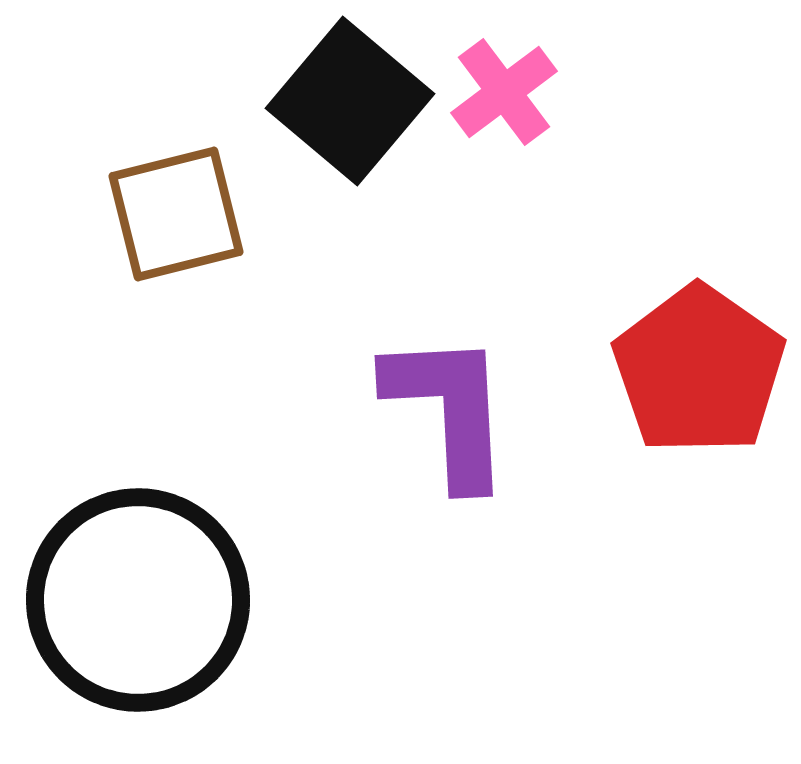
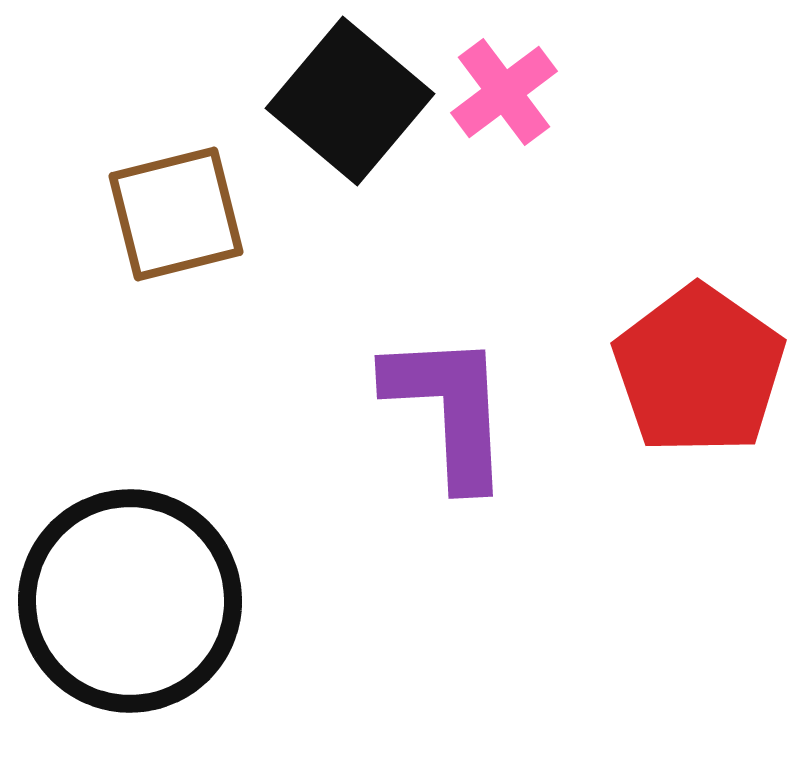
black circle: moved 8 px left, 1 px down
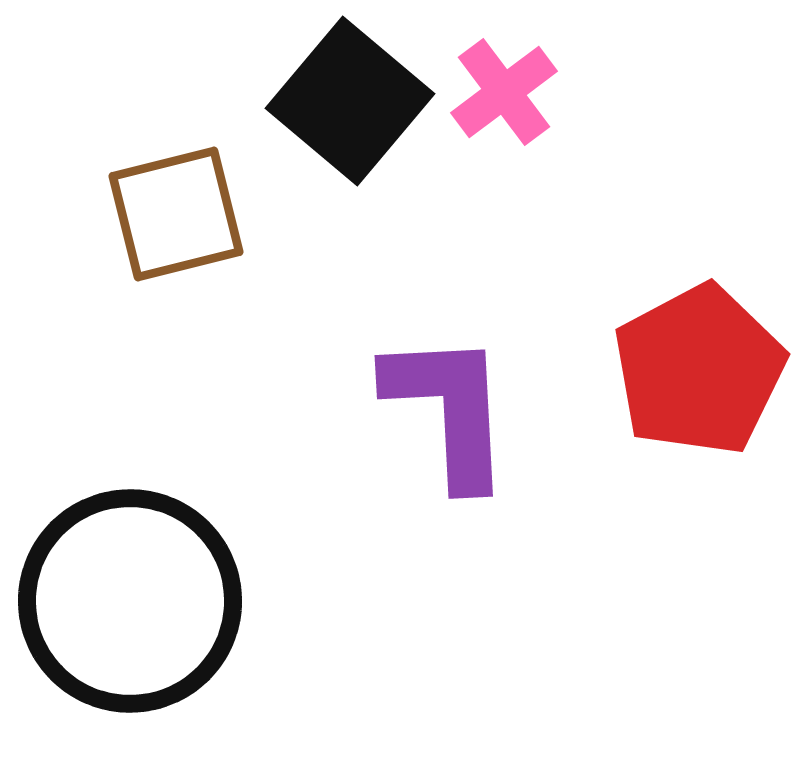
red pentagon: rotated 9 degrees clockwise
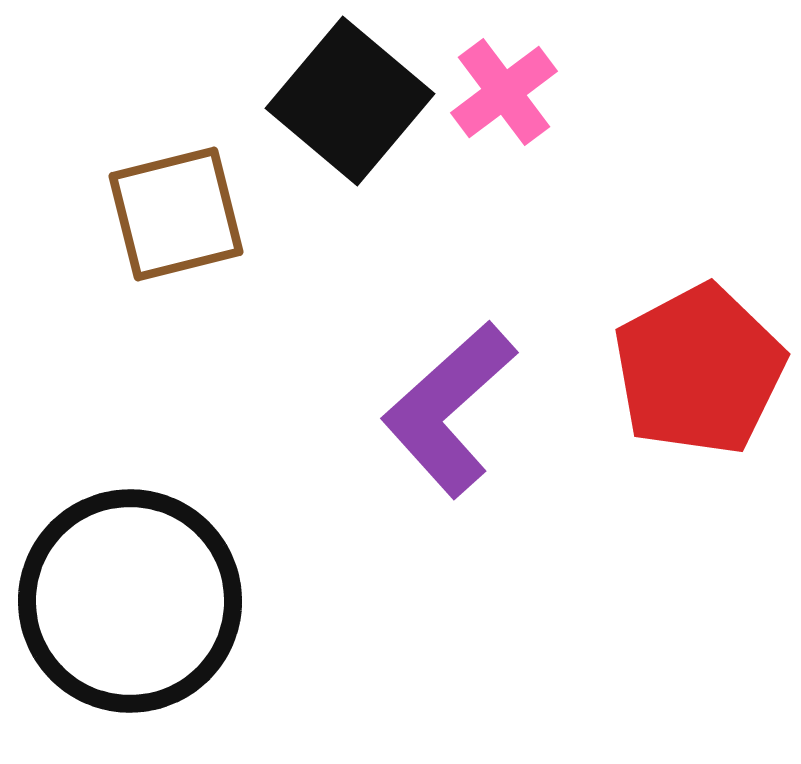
purple L-shape: rotated 129 degrees counterclockwise
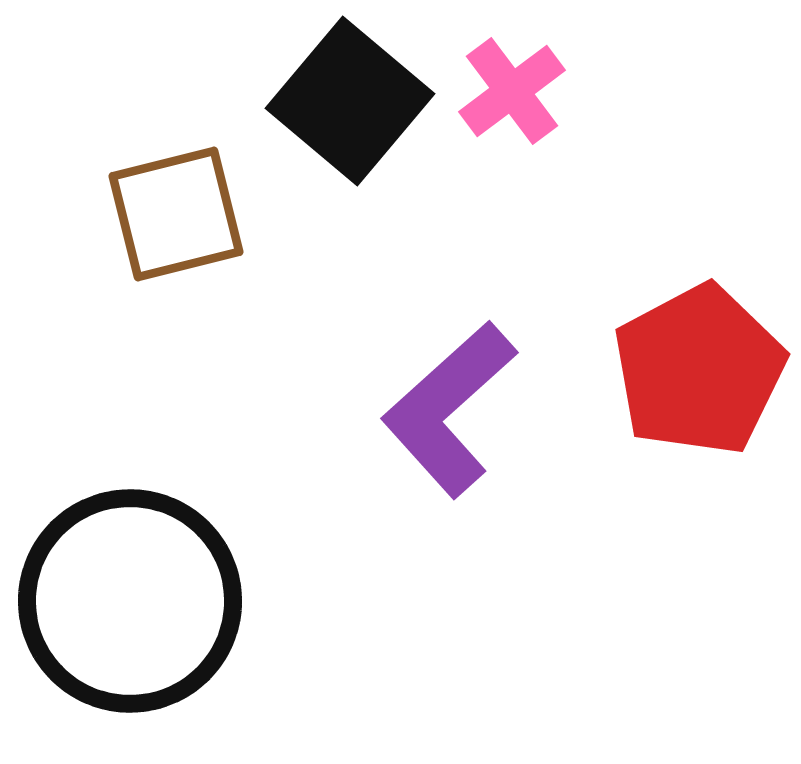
pink cross: moved 8 px right, 1 px up
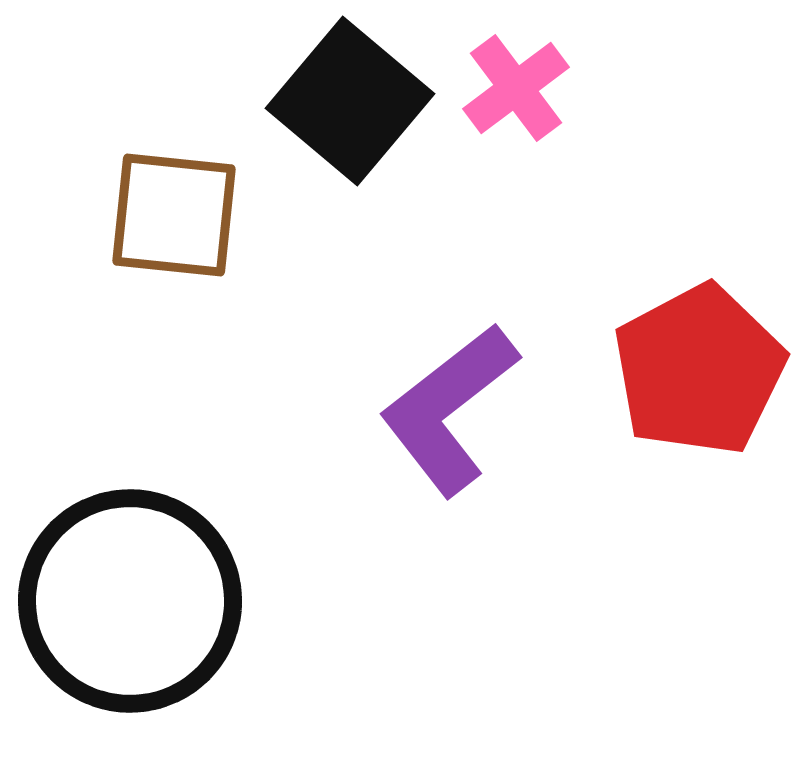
pink cross: moved 4 px right, 3 px up
brown square: moved 2 px left, 1 px down; rotated 20 degrees clockwise
purple L-shape: rotated 4 degrees clockwise
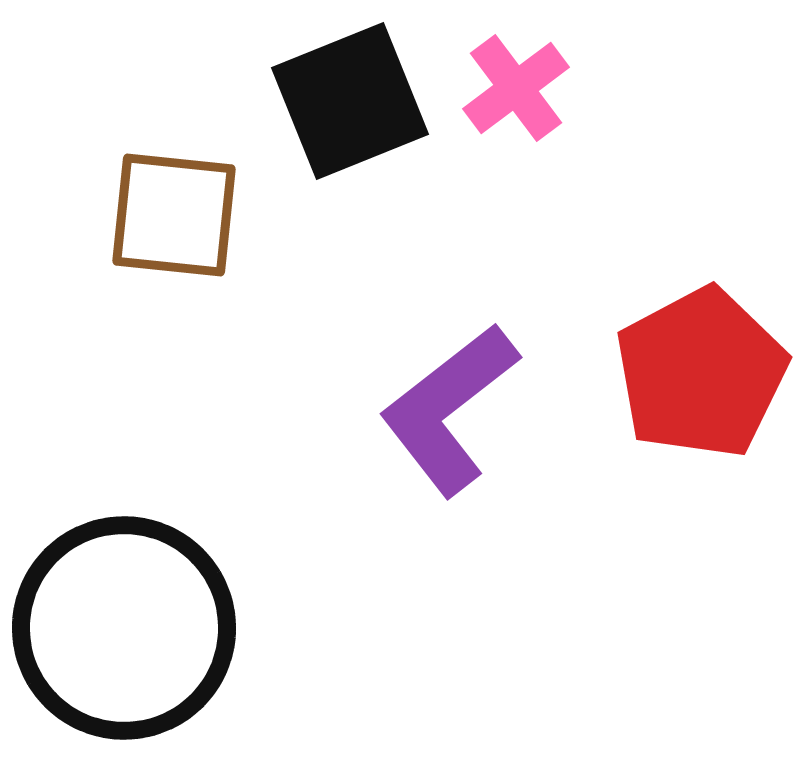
black square: rotated 28 degrees clockwise
red pentagon: moved 2 px right, 3 px down
black circle: moved 6 px left, 27 px down
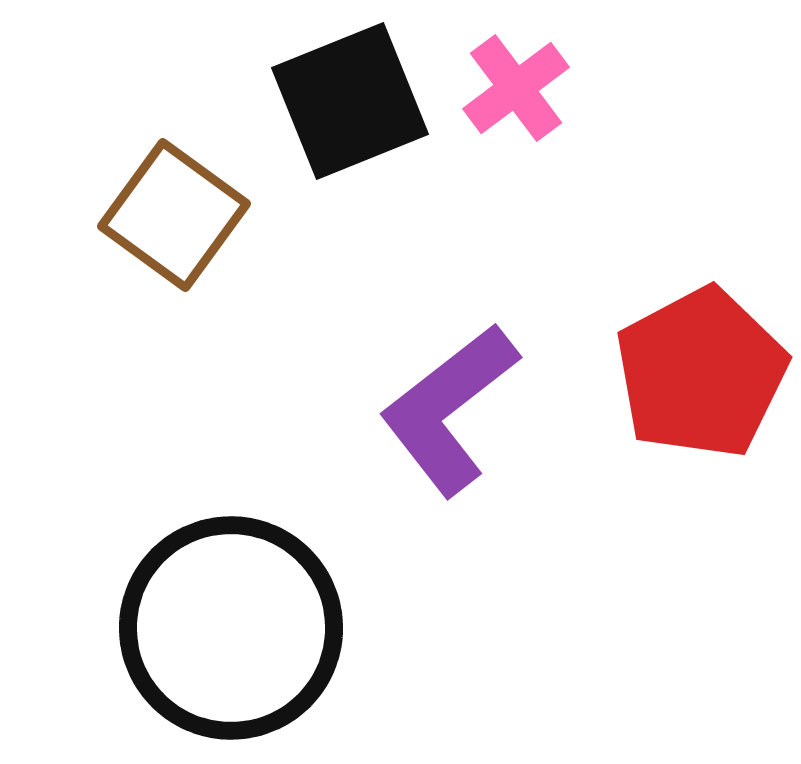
brown square: rotated 30 degrees clockwise
black circle: moved 107 px right
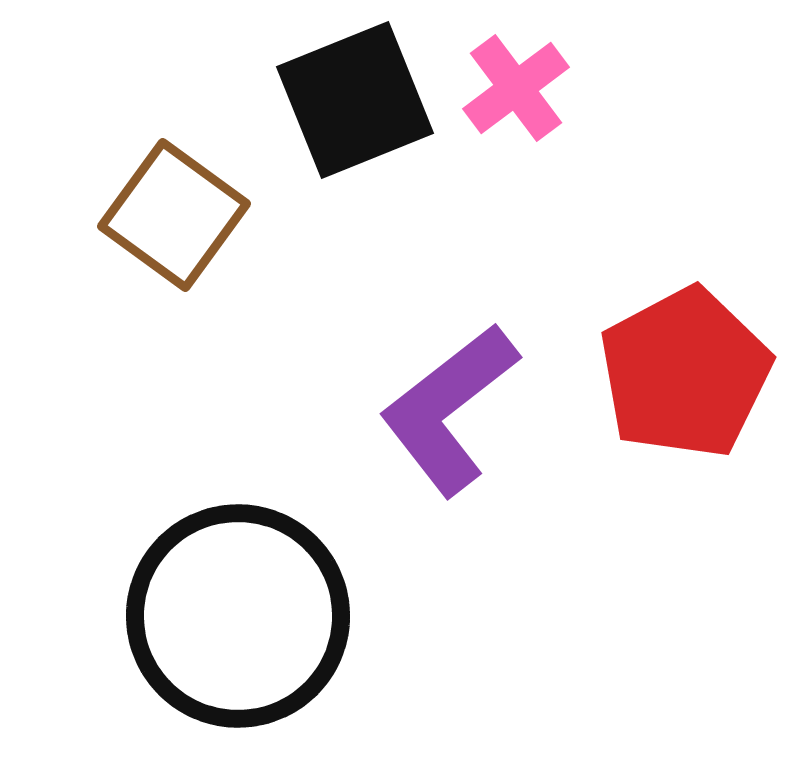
black square: moved 5 px right, 1 px up
red pentagon: moved 16 px left
black circle: moved 7 px right, 12 px up
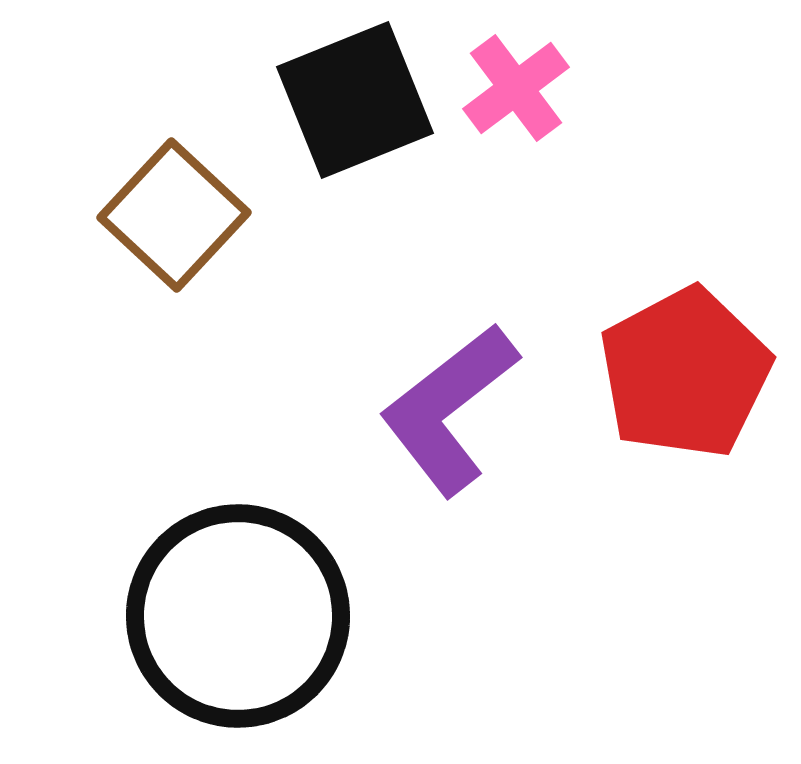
brown square: rotated 7 degrees clockwise
